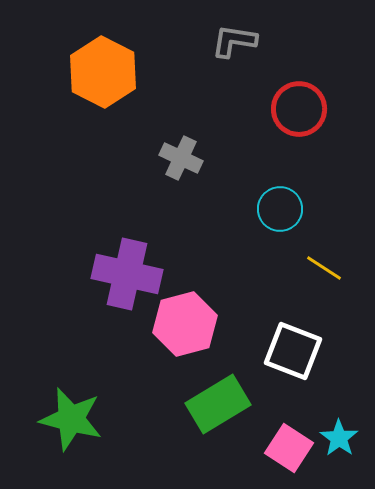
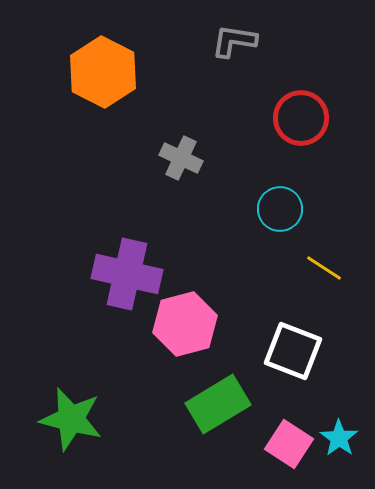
red circle: moved 2 px right, 9 px down
pink square: moved 4 px up
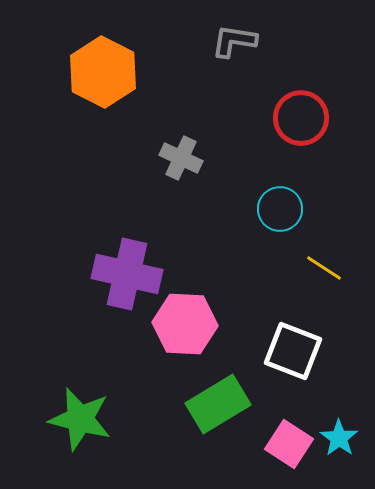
pink hexagon: rotated 18 degrees clockwise
green star: moved 9 px right
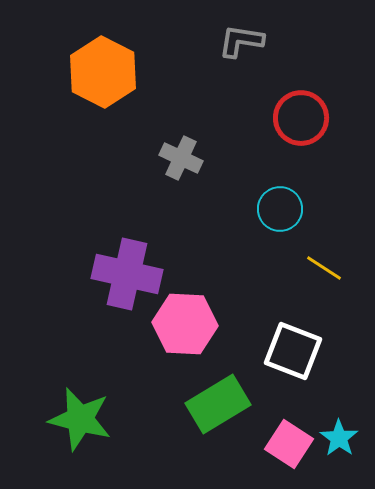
gray L-shape: moved 7 px right
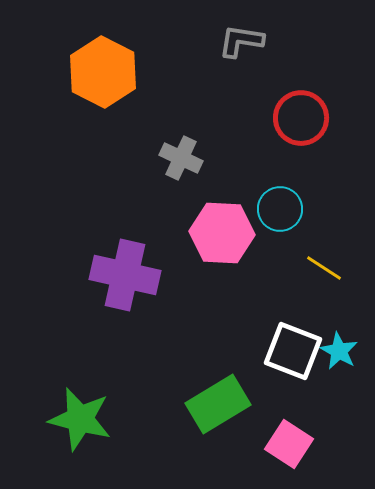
purple cross: moved 2 px left, 1 px down
pink hexagon: moved 37 px right, 91 px up
cyan star: moved 87 px up; rotated 6 degrees counterclockwise
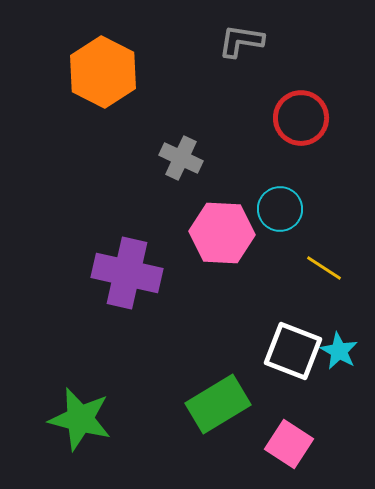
purple cross: moved 2 px right, 2 px up
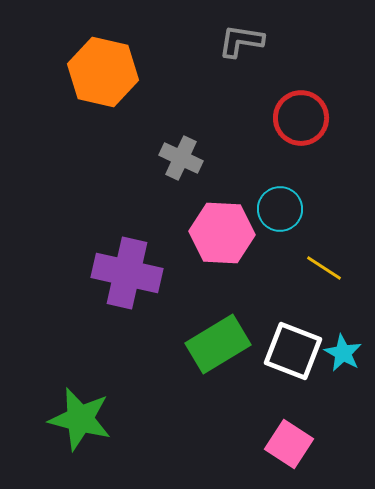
orange hexagon: rotated 14 degrees counterclockwise
cyan star: moved 4 px right, 2 px down
green rectangle: moved 60 px up
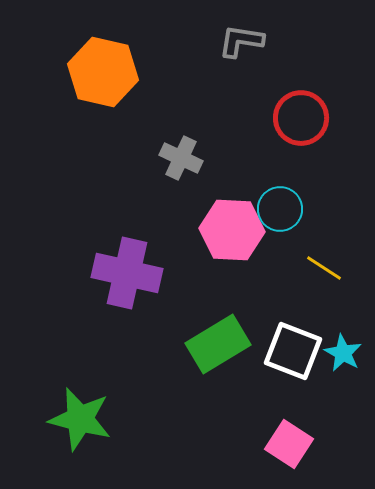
pink hexagon: moved 10 px right, 3 px up
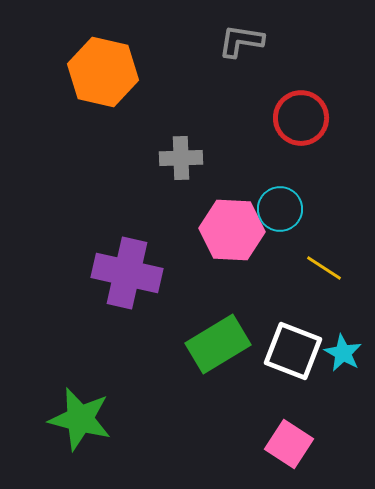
gray cross: rotated 27 degrees counterclockwise
